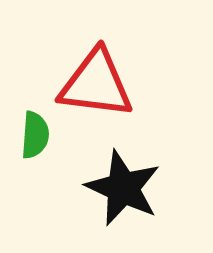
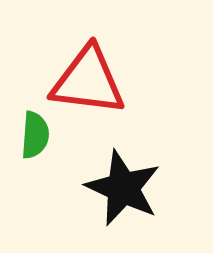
red triangle: moved 8 px left, 3 px up
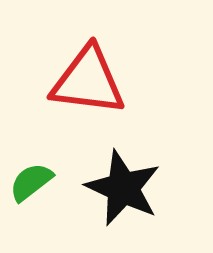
green semicircle: moved 4 px left, 47 px down; rotated 132 degrees counterclockwise
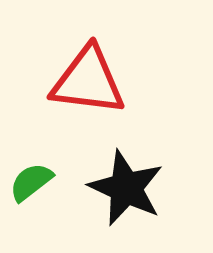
black star: moved 3 px right
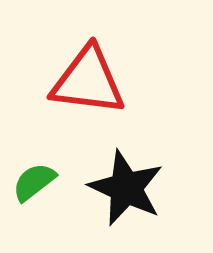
green semicircle: moved 3 px right
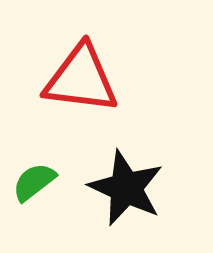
red triangle: moved 7 px left, 2 px up
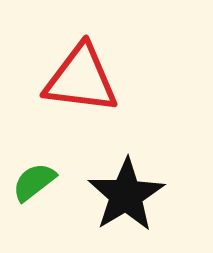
black star: moved 7 px down; rotated 16 degrees clockwise
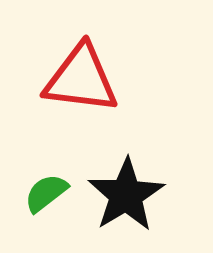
green semicircle: moved 12 px right, 11 px down
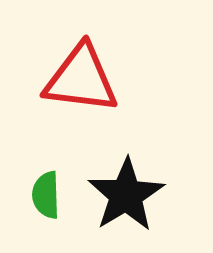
green semicircle: moved 2 px down; rotated 54 degrees counterclockwise
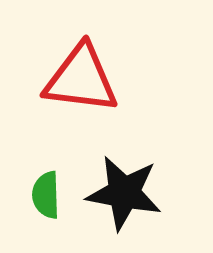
black star: moved 2 px left, 2 px up; rotated 30 degrees counterclockwise
